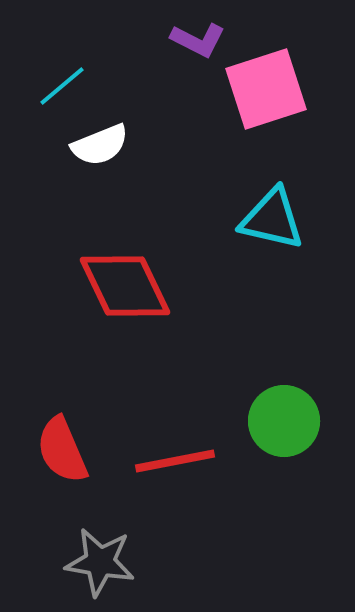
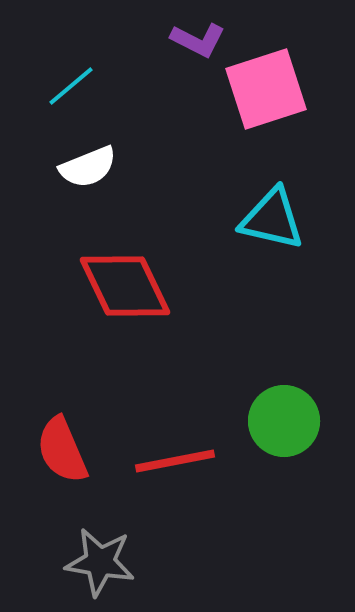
cyan line: moved 9 px right
white semicircle: moved 12 px left, 22 px down
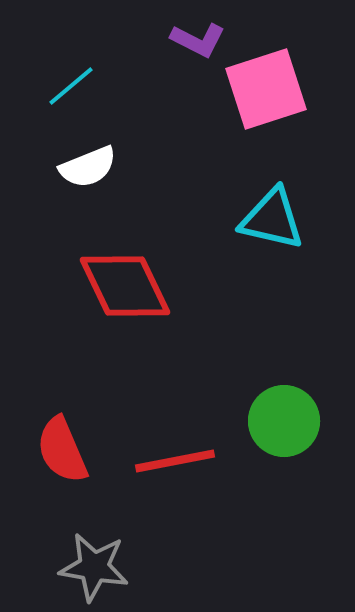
gray star: moved 6 px left, 5 px down
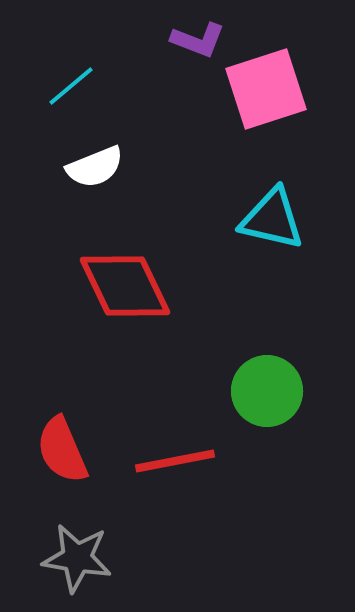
purple L-shape: rotated 6 degrees counterclockwise
white semicircle: moved 7 px right
green circle: moved 17 px left, 30 px up
gray star: moved 17 px left, 9 px up
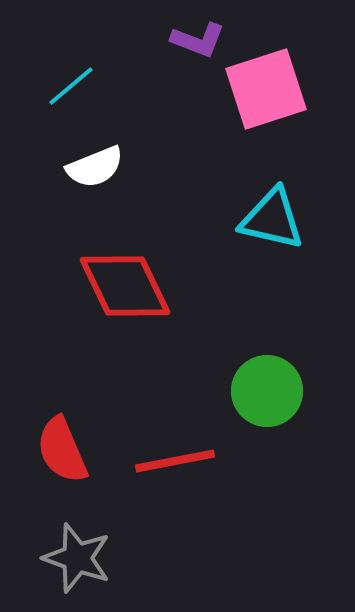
gray star: rotated 10 degrees clockwise
